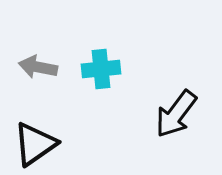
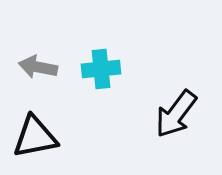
black triangle: moved 7 px up; rotated 24 degrees clockwise
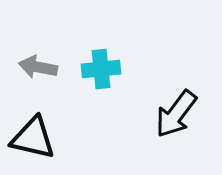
black triangle: moved 2 px left, 1 px down; rotated 24 degrees clockwise
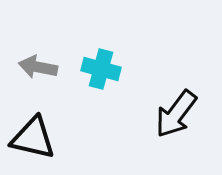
cyan cross: rotated 21 degrees clockwise
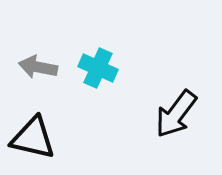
cyan cross: moved 3 px left, 1 px up; rotated 9 degrees clockwise
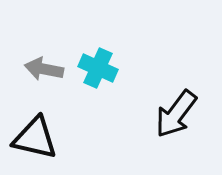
gray arrow: moved 6 px right, 2 px down
black triangle: moved 2 px right
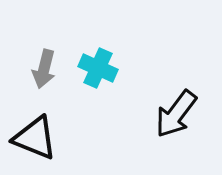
gray arrow: rotated 87 degrees counterclockwise
black triangle: rotated 9 degrees clockwise
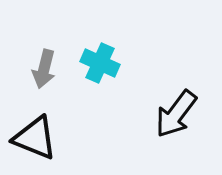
cyan cross: moved 2 px right, 5 px up
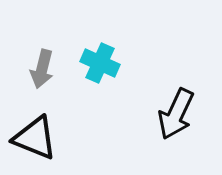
gray arrow: moved 2 px left
black arrow: rotated 12 degrees counterclockwise
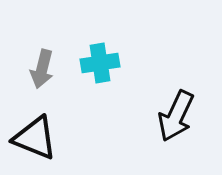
cyan cross: rotated 33 degrees counterclockwise
black arrow: moved 2 px down
